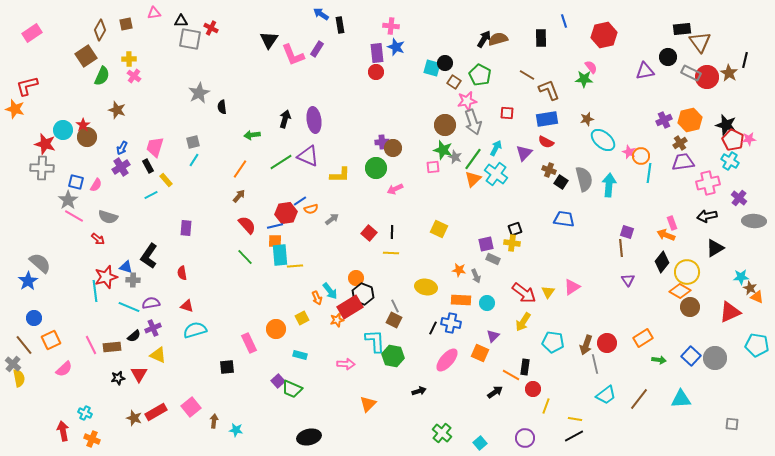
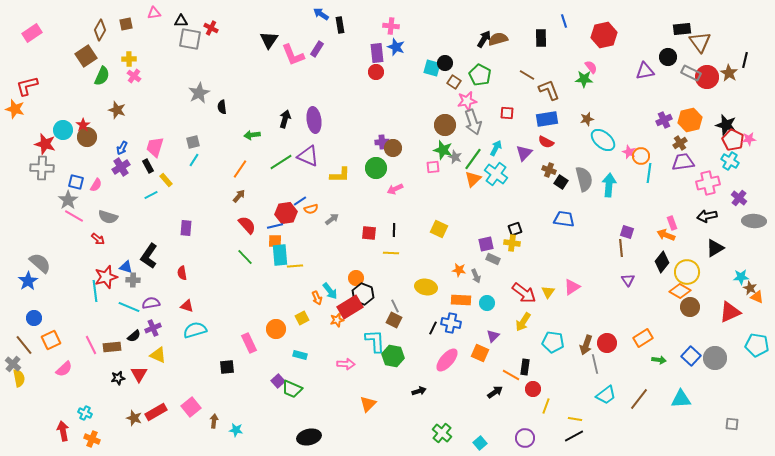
black line at (392, 232): moved 2 px right, 2 px up
red square at (369, 233): rotated 35 degrees counterclockwise
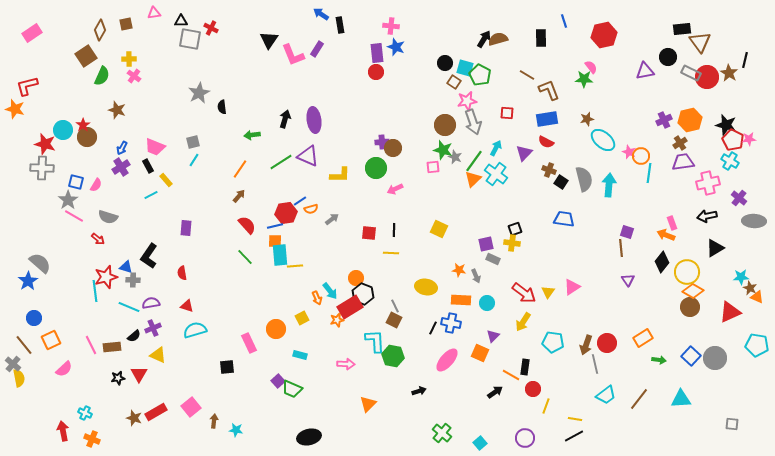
cyan square at (432, 68): moved 33 px right
pink trapezoid at (155, 147): rotated 85 degrees counterclockwise
green line at (473, 159): moved 1 px right, 2 px down
orange diamond at (680, 291): moved 13 px right
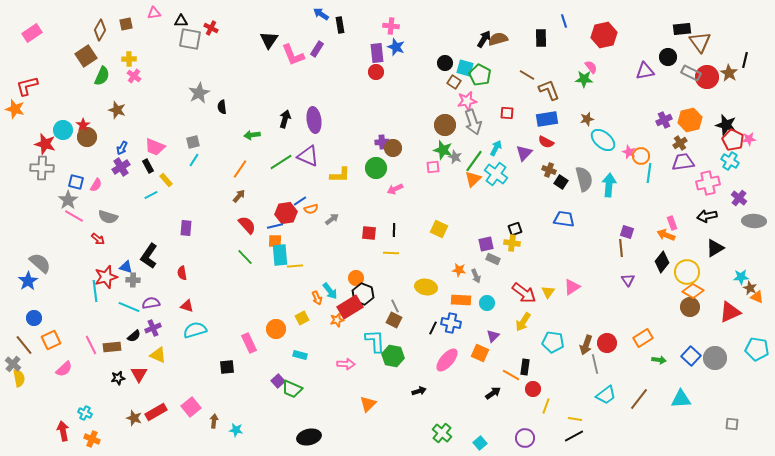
cyan pentagon at (757, 345): moved 4 px down
black arrow at (495, 392): moved 2 px left, 1 px down
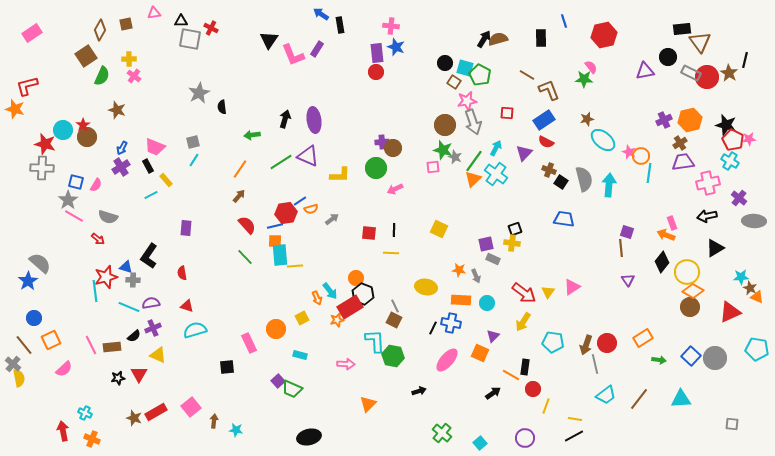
blue rectangle at (547, 119): moved 3 px left, 1 px down; rotated 25 degrees counterclockwise
